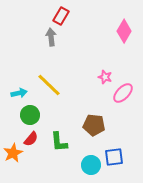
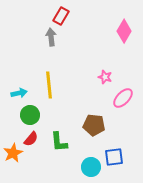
yellow line: rotated 40 degrees clockwise
pink ellipse: moved 5 px down
cyan circle: moved 2 px down
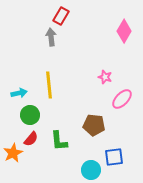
pink ellipse: moved 1 px left, 1 px down
green L-shape: moved 1 px up
cyan circle: moved 3 px down
